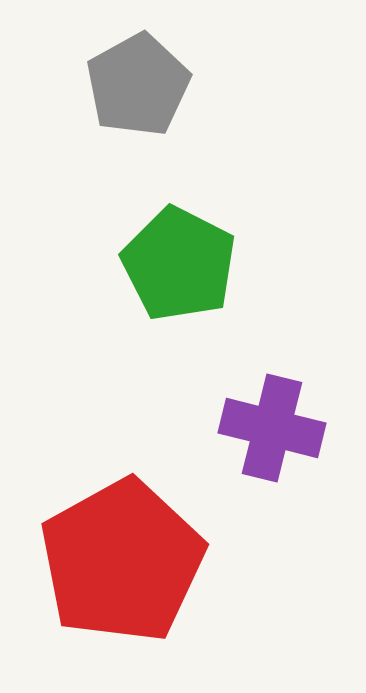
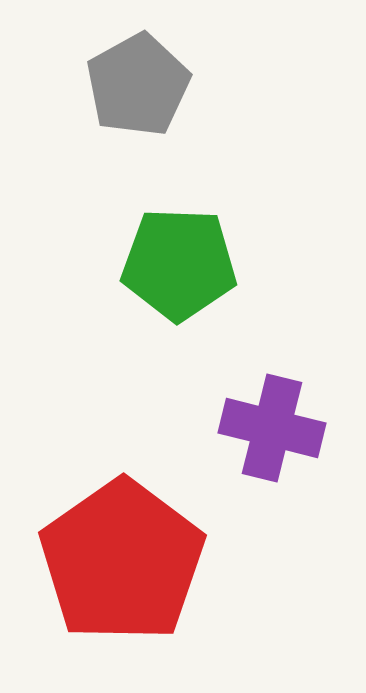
green pentagon: rotated 25 degrees counterclockwise
red pentagon: rotated 6 degrees counterclockwise
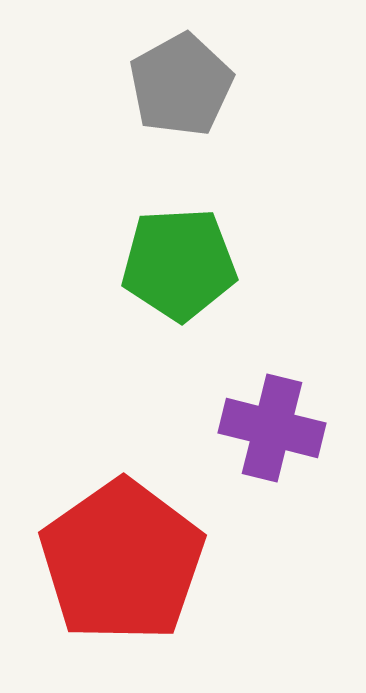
gray pentagon: moved 43 px right
green pentagon: rotated 5 degrees counterclockwise
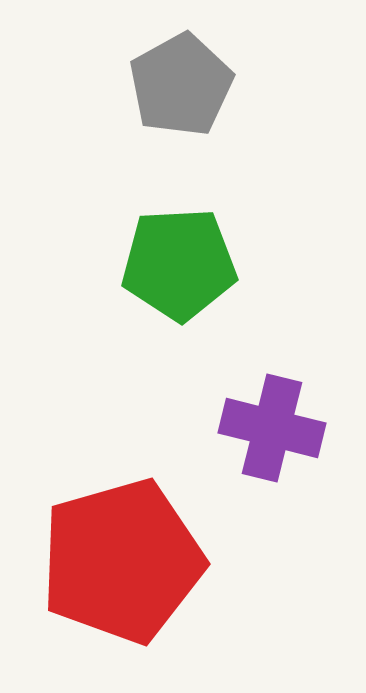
red pentagon: rotated 19 degrees clockwise
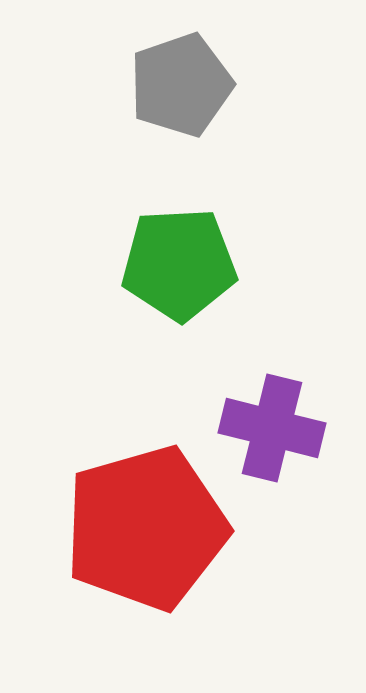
gray pentagon: rotated 10 degrees clockwise
red pentagon: moved 24 px right, 33 px up
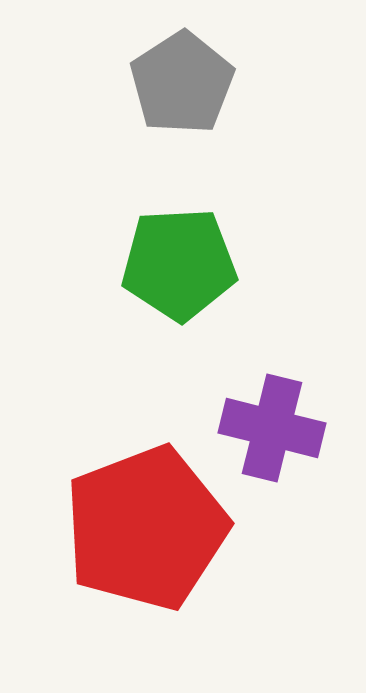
gray pentagon: moved 1 px right, 2 px up; rotated 14 degrees counterclockwise
red pentagon: rotated 5 degrees counterclockwise
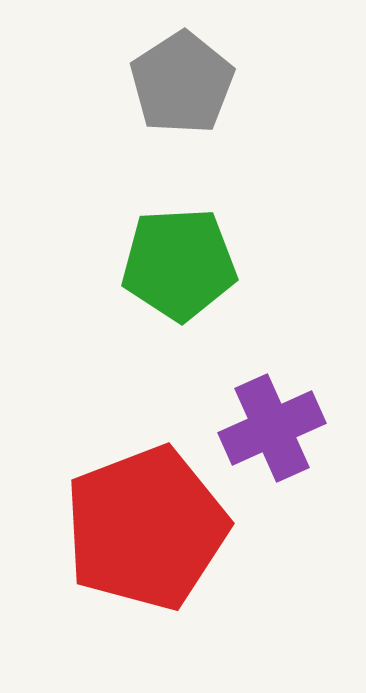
purple cross: rotated 38 degrees counterclockwise
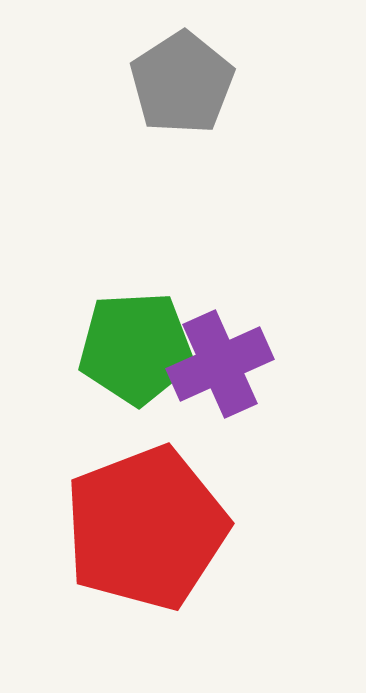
green pentagon: moved 43 px left, 84 px down
purple cross: moved 52 px left, 64 px up
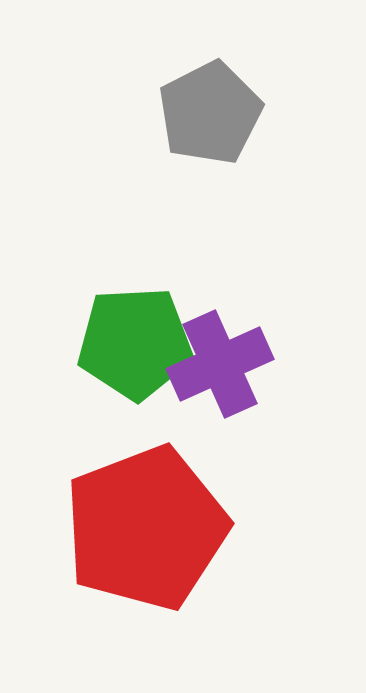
gray pentagon: moved 28 px right, 30 px down; rotated 6 degrees clockwise
green pentagon: moved 1 px left, 5 px up
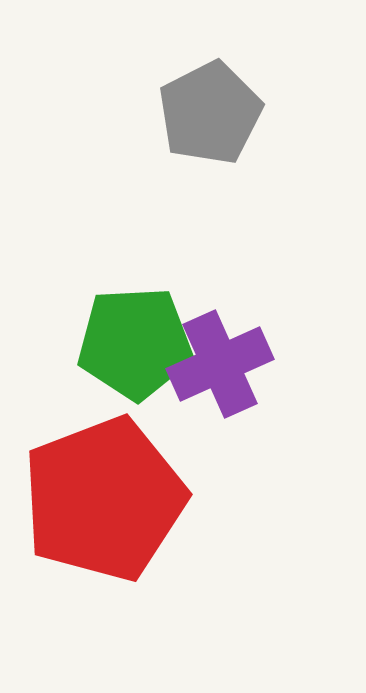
red pentagon: moved 42 px left, 29 px up
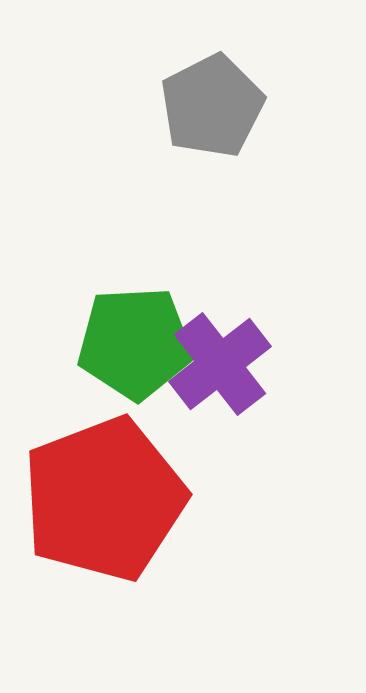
gray pentagon: moved 2 px right, 7 px up
purple cross: rotated 14 degrees counterclockwise
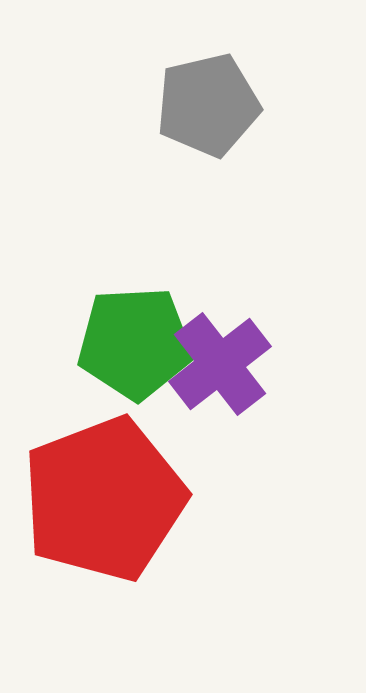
gray pentagon: moved 4 px left, 1 px up; rotated 14 degrees clockwise
